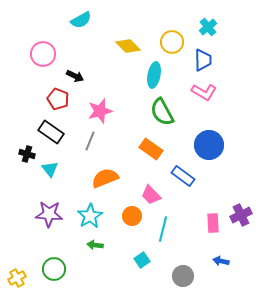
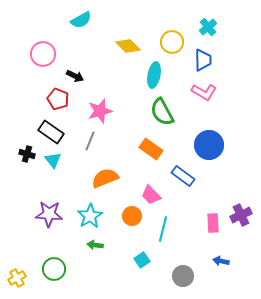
cyan triangle: moved 3 px right, 9 px up
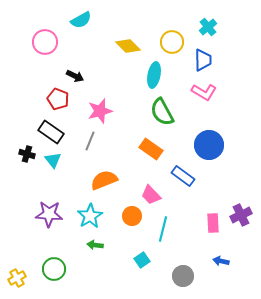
pink circle: moved 2 px right, 12 px up
orange semicircle: moved 1 px left, 2 px down
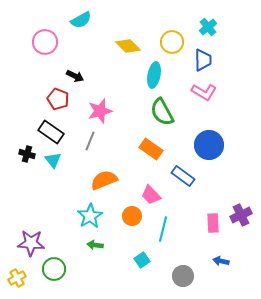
purple star: moved 18 px left, 29 px down
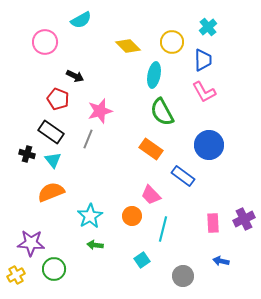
pink L-shape: rotated 30 degrees clockwise
gray line: moved 2 px left, 2 px up
orange semicircle: moved 53 px left, 12 px down
purple cross: moved 3 px right, 4 px down
yellow cross: moved 1 px left, 3 px up
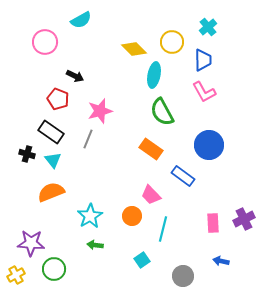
yellow diamond: moved 6 px right, 3 px down
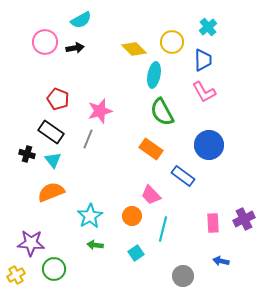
black arrow: moved 28 px up; rotated 36 degrees counterclockwise
cyan square: moved 6 px left, 7 px up
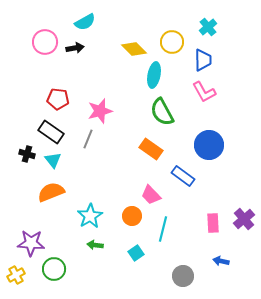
cyan semicircle: moved 4 px right, 2 px down
red pentagon: rotated 15 degrees counterclockwise
purple cross: rotated 15 degrees counterclockwise
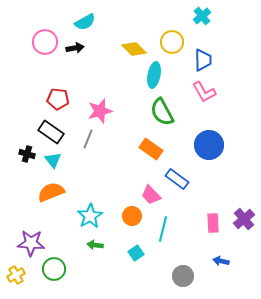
cyan cross: moved 6 px left, 11 px up
blue rectangle: moved 6 px left, 3 px down
